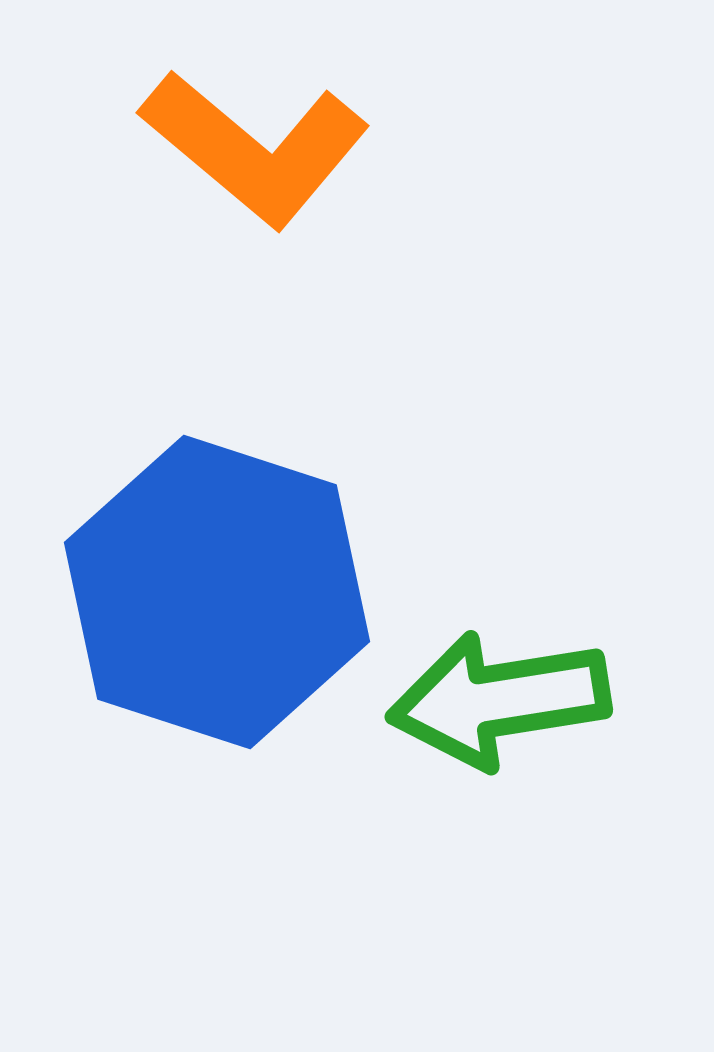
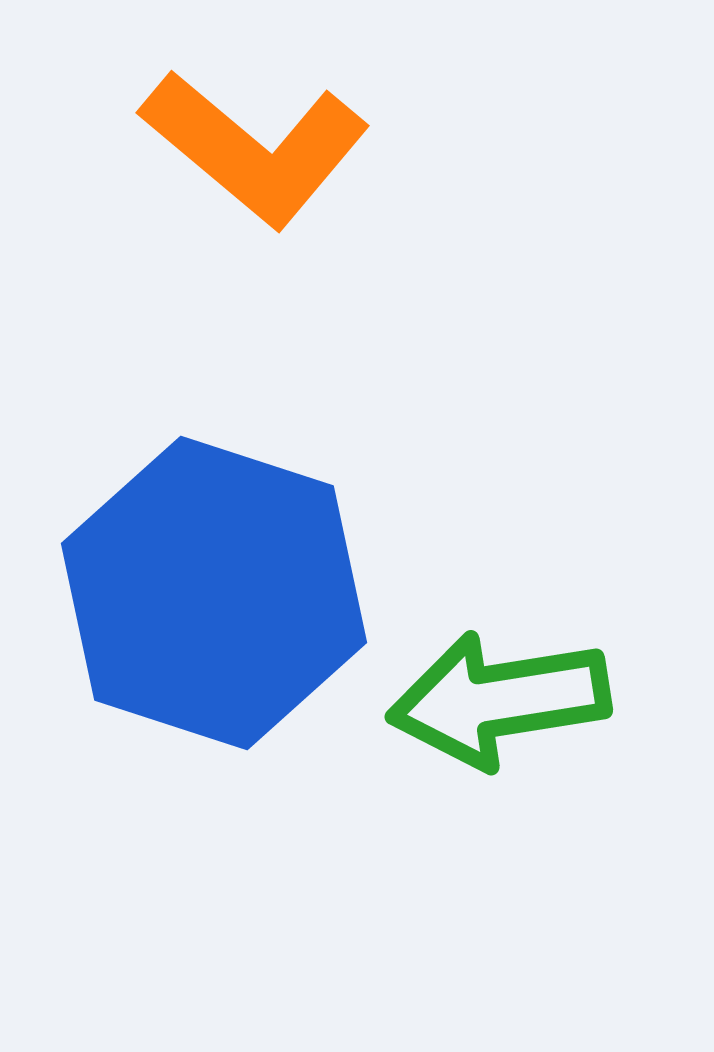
blue hexagon: moved 3 px left, 1 px down
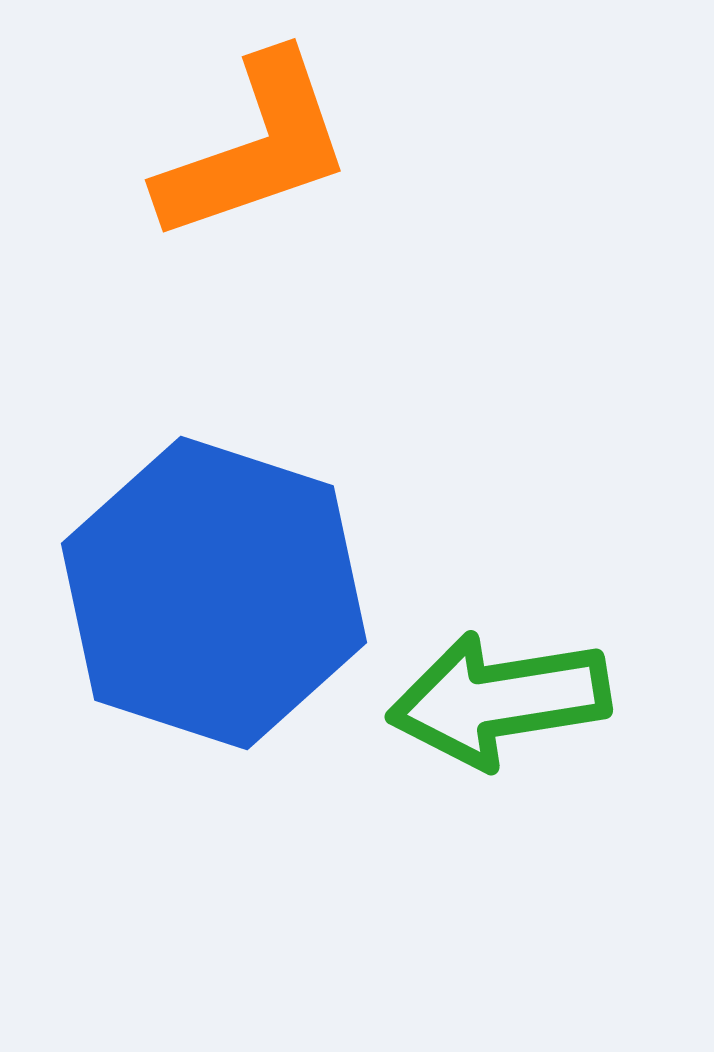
orange L-shape: rotated 59 degrees counterclockwise
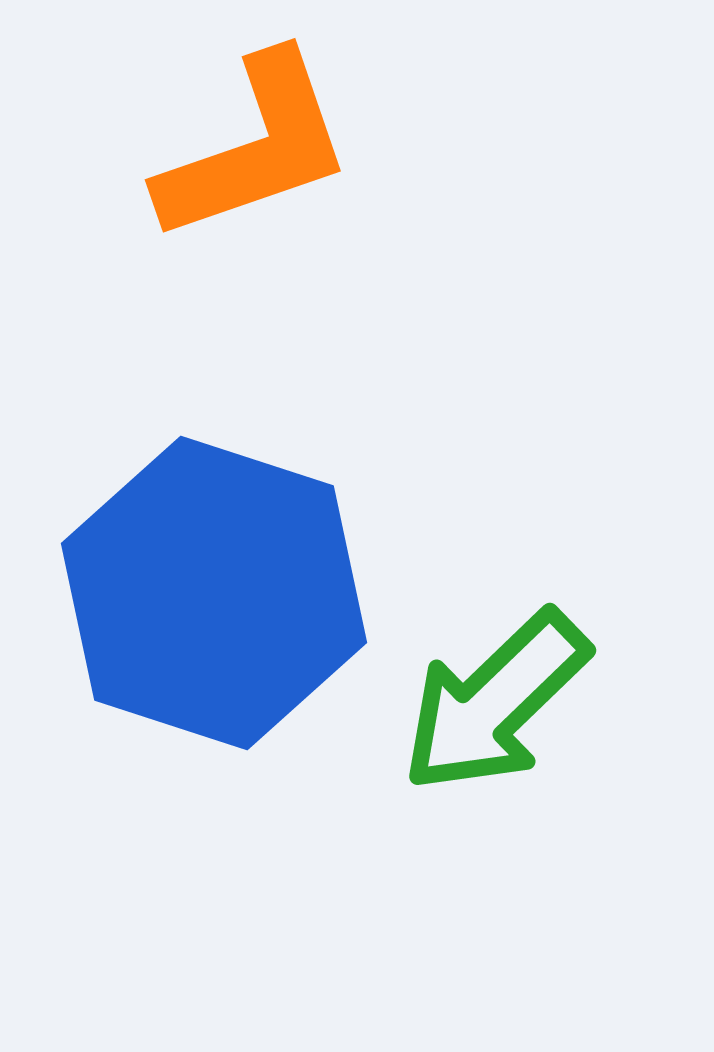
green arrow: moved 4 px left, 2 px down; rotated 35 degrees counterclockwise
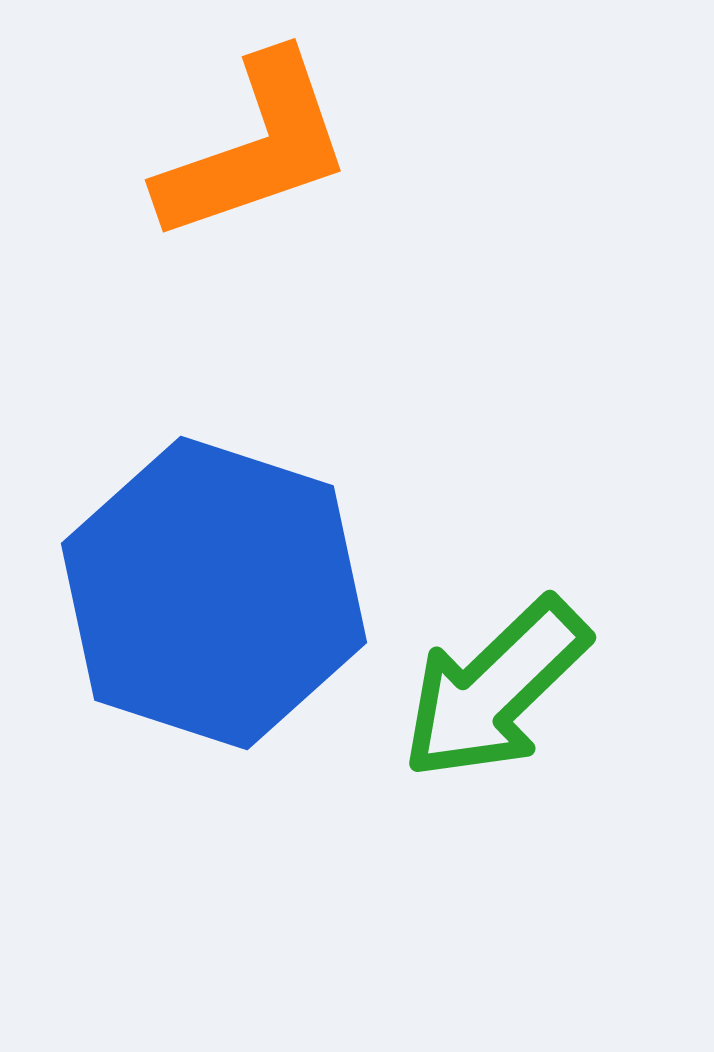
green arrow: moved 13 px up
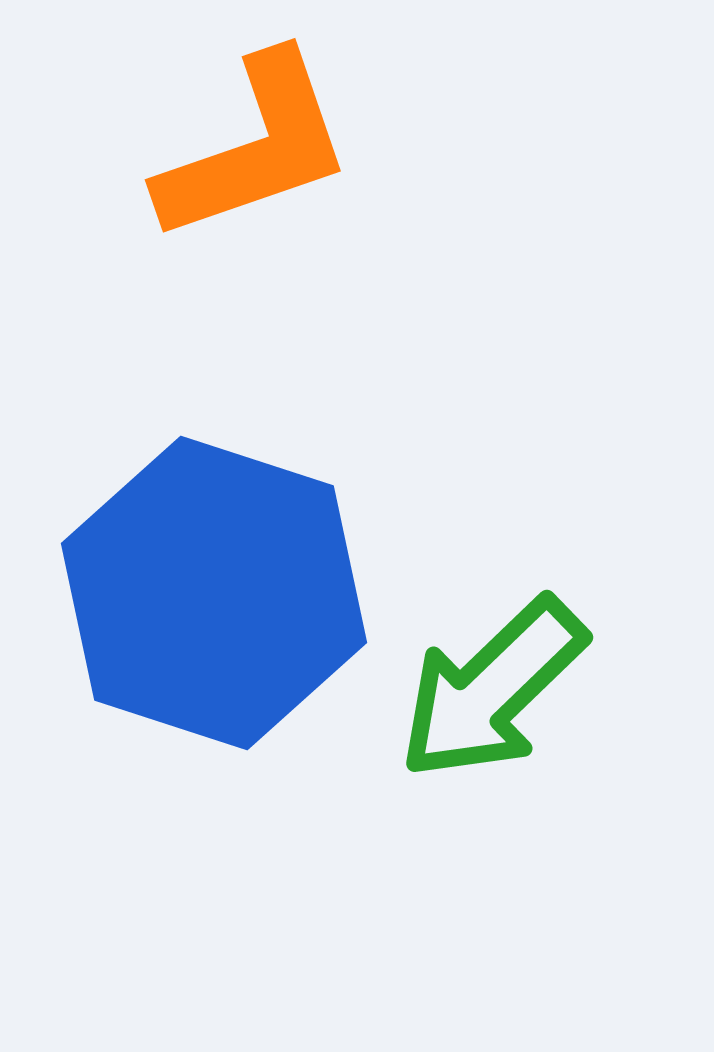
green arrow: moved 3 px left
